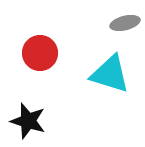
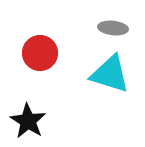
gray ellipse: moved 12 px left, 5 px down; rotated 20 degrees clockwise
black star: rotated 15 degrees clockwise
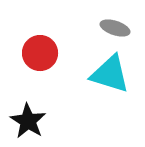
gray ellipse: moved 2 px right; rotated 12 degrees clockwise
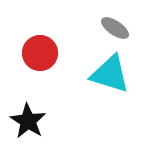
gray ellipse: rotated 16 degrees clockwise
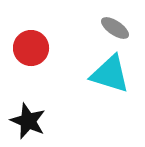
red circle: moved 9 px left, 5 px up
black star: rotated 9 degrees counterclockwise
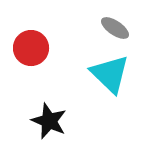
cyan triangle: rotated 27 degrees clockwise
black star: moved 21 px right
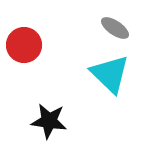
red circle: moved 7 px left, 3 px up
black star: rotated 15 degrees counterclockwise
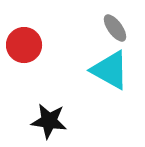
gray ellipse: rotated 20 degrees clockwise
cyan triangle: moved 4 px up; rotated 15 degrees counterclockwise
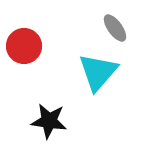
red circle: moved 1 px down
cyan triangle: moved 12 px left, 2 px down; rotated 42 degrees clockwise
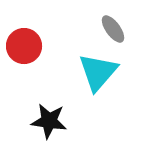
gray ellipse: moved 2 px left, 1 px down
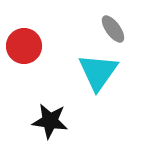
cyan triangle: rotated 6 degrees counterclockwise
black star: moved 1 px right
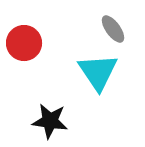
red circle: moved 3 px up
cyan triangle: rotated 9 degrees counterclockwise
